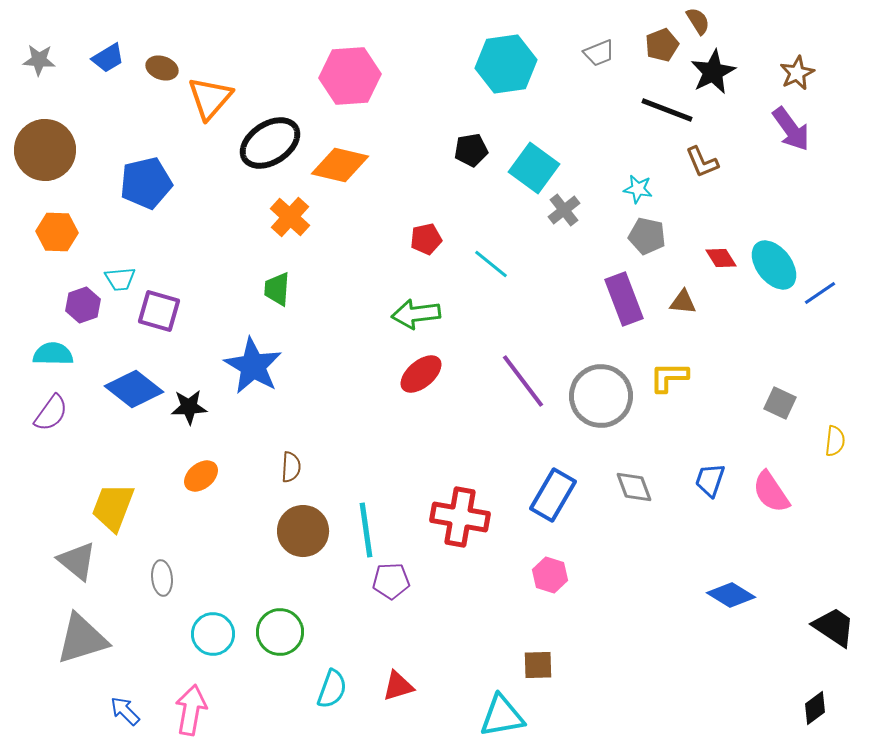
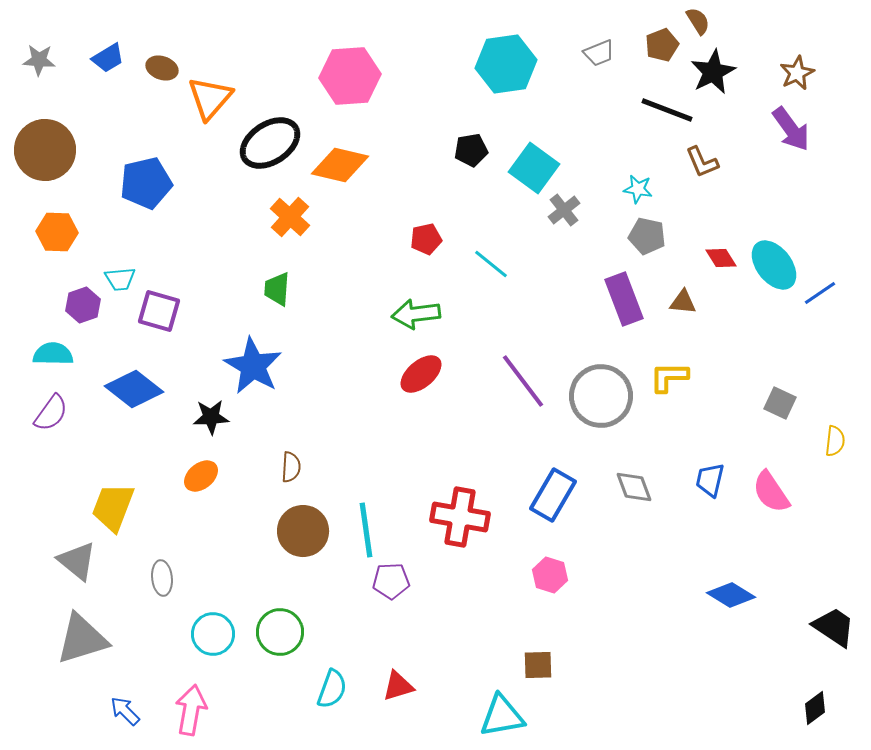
black star at (189, 407): moved 22 px right, 10 px down
blue trapezoid at (710, 480): rotated 6 degrees counterclockwise
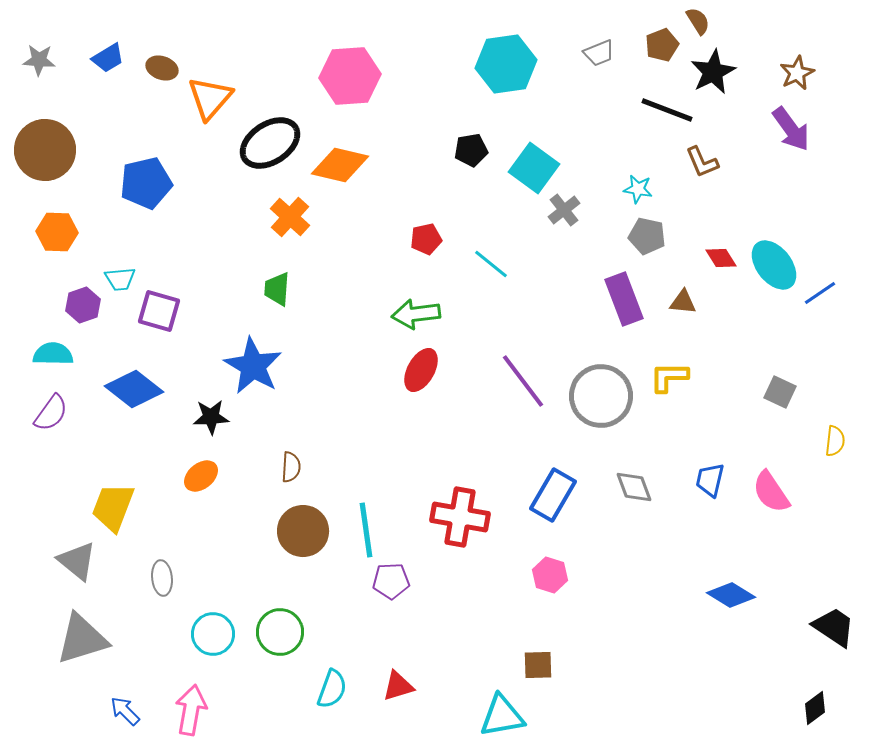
red ellipse at (421, 374): moved 4 px up; rotated 21 degrees counterclockwise
gray square at (780, 403): moved 11 px up
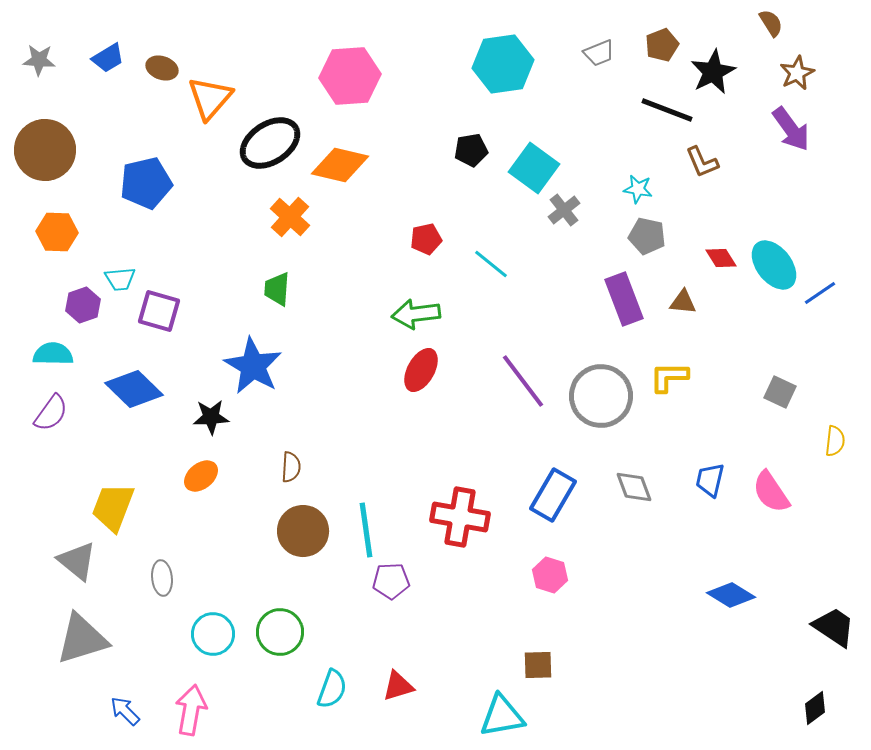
brown semicircle at (698, 21): moved 73 px right, 2 px down
cyan hexagon at (506, 64): moved 3 px left
blue diamond at (134, 389): rotated 6 degrees clockwise
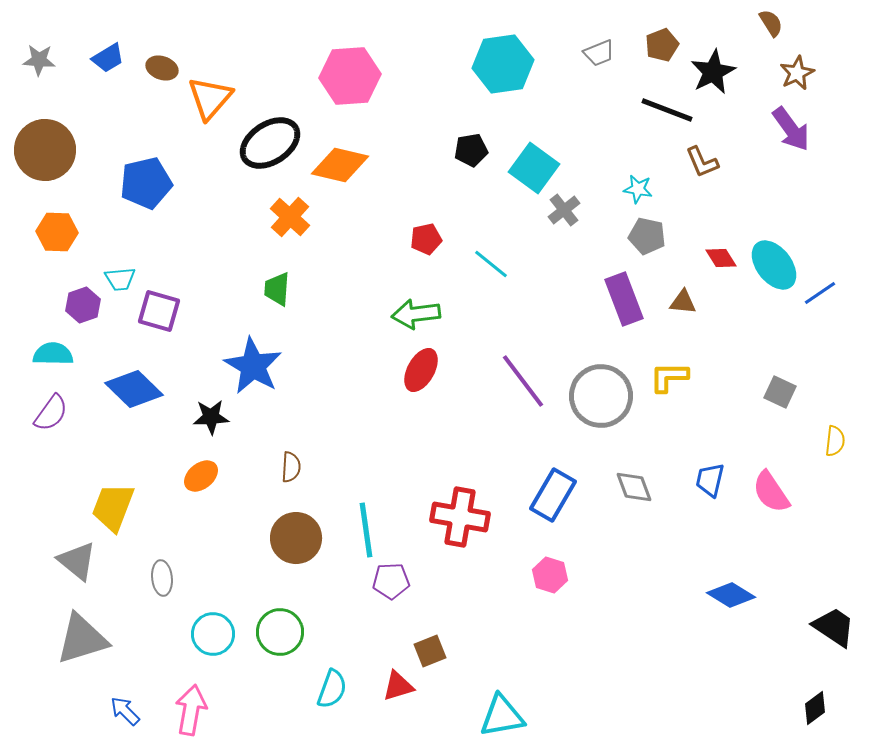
brown circle at (303, 531): moved 7 px left, 7 px down
brown square at (538, 665): moved 108 px left, 14 px up; rotated 20 degrees counterclockwise
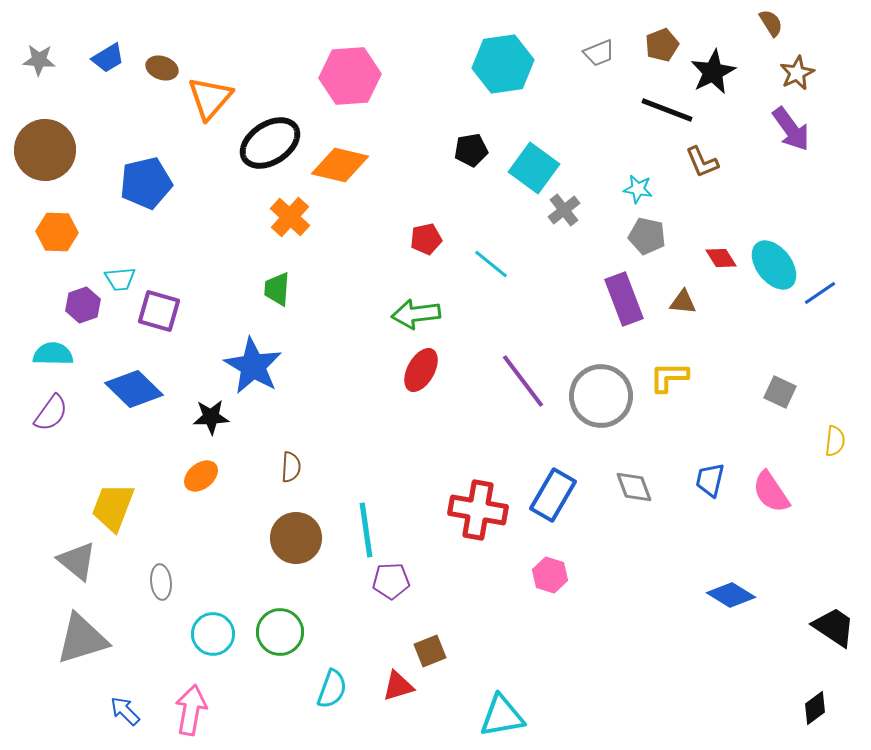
red cross at (460, 517): moved 18 px right, 7 px up
gray ellipse at (162, 578): moved 1 px left, 4 px down
